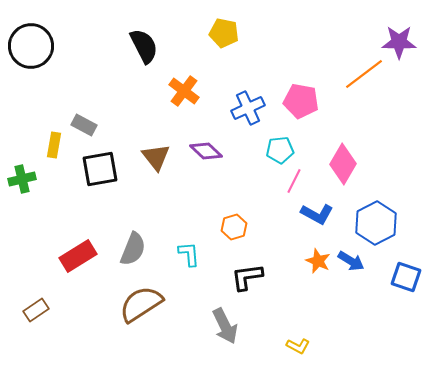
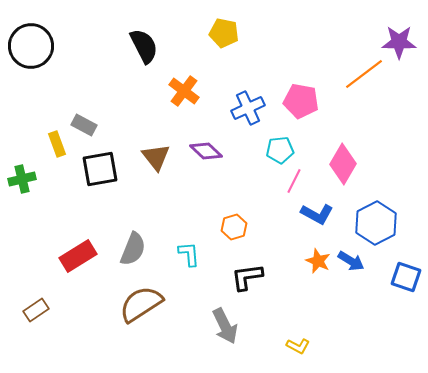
yellow rectangle: moved 3 px right, 1 px up; rotated 30 degrees counterclockwise
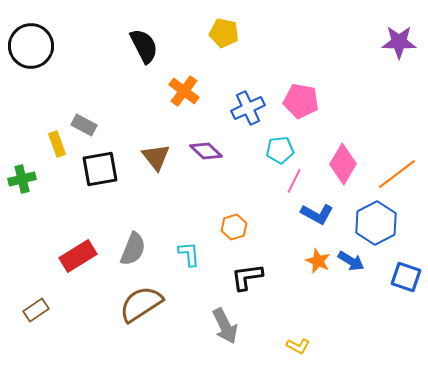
orange line: moved 33 px right, 100 px down
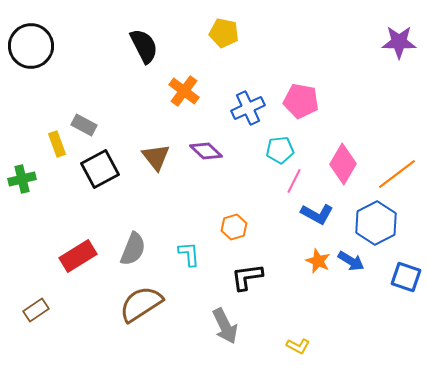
black square: rotated 18 degrees counterclockwise
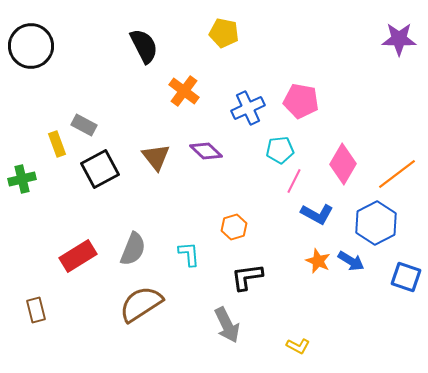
purple star: moved 3 px up
brown rectangle: rotated 70 degrees counterclockwise
gray arrow: moved 2 px right, 1 px up
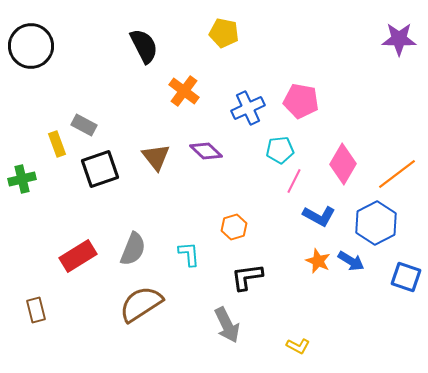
black square: rotated 9 degrees clockwise
blue L-shape: moved 2 px right, 2 px down
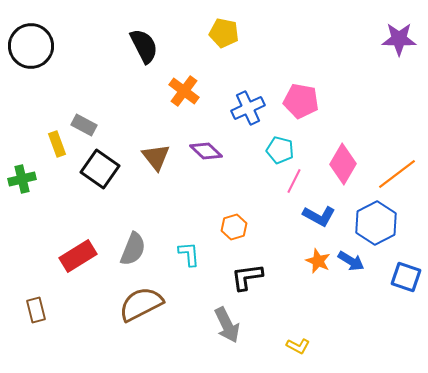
cyan pentagon: rotated 20 degrees clockwise
black square: rotated 36 degrees counterclockwise
brown semicircle: rotated 6 degrees clockwise
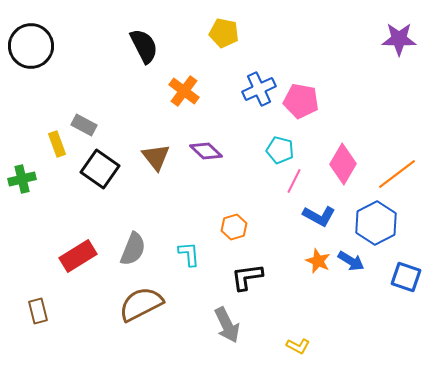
blue cross: moved 11 px right, 19 px up
brown rectangle: moved 2 px right, 1 px down
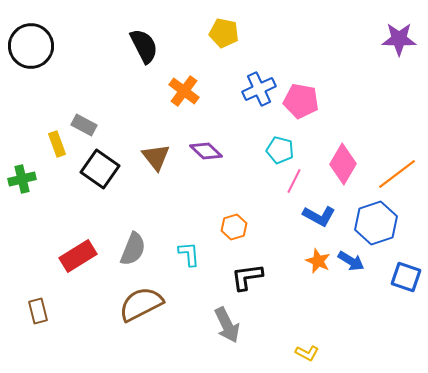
blue hexagon: rotated 9 degrees clockwise
yellow L-shape: moved 9 px right, 7 px down
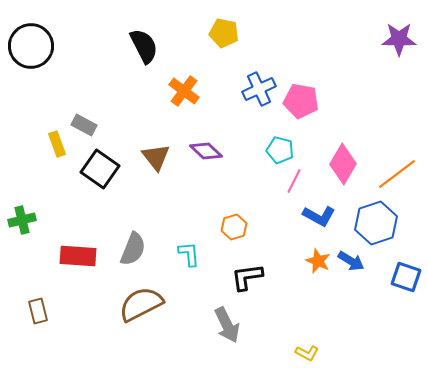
green cross: moved 41 px down
red rectangle: rotated 36 degrees clockwise
